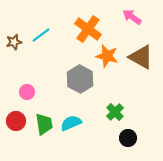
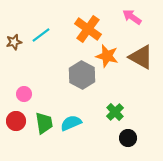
gray hexagon: moved 2 px right, 4 px up
pink circle: moved 3 px left, 2 px down
green trapezoid: moved 1 px up
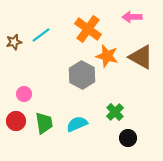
pink arrow: rotated 36 degrees counterclockwise
cyan semicircle: moved 6 px right, 1 px down
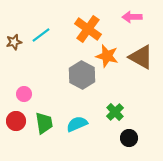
black circle: moved 1 px right
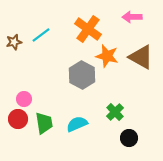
pink circle: moved 5 px down
red circle: moved 2 px right, 2 px up
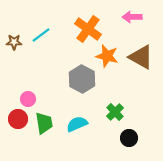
brown star: rotated 14 degrees clockwise
gray hexagon: moved 4 px down
pink circle: moved 4 px right
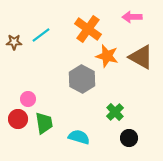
cyan semicircle: moved 2 px right, 13 px down; rotated 40 degrees clockwise
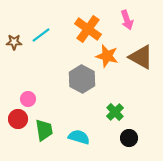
pink arrow: moved 5 px left, 3 px down; rotated 108 degrees counterclockwise
green trapezoid: moved 7 px down
